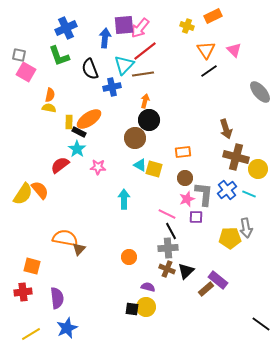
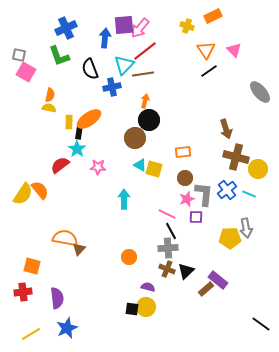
black rectangle at (79, 132): rotated 72 degrees clockwise
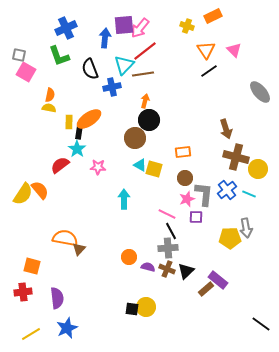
purple semicircle at (148, 287): moved 20 px up
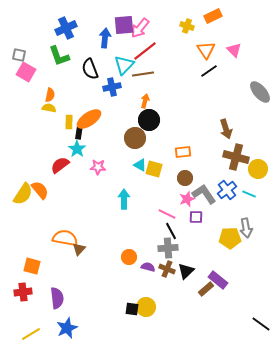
gray L-shape at (204, 194): rotated 40 degrees counterclockwise
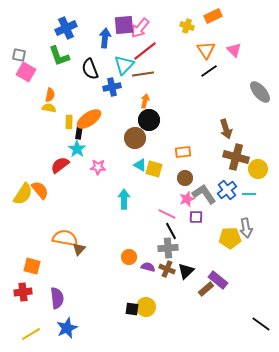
cyan line at (249, 194): rotated 24 degrees counterclockwise
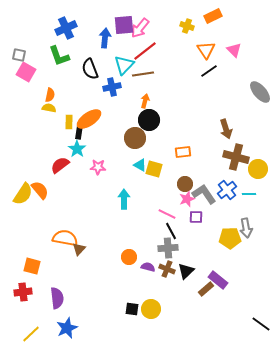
brown circle at (185, 178): moved 6 px down
yellow circle at (146, 307): moved 5 px right, 2 px down
yellow line at (31, 334): rotated 12 degrees counterclockwise
